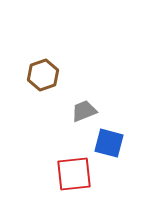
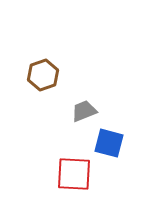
red square: rotated 9 degrees clockwise
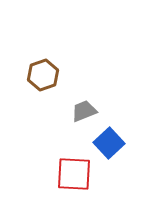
blue square: rotated 32 degrees clockwise
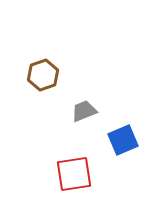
blue square: moved 14 px right, 3 px up; rotated 20 degrees clockwise
red square: rotated 12 degrees counterclockwise
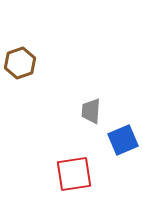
brown hexagon: moved 23 px left, 12 px up
gray trapezoid: moved 7 px right; rotated 64 degrees counterclockwise
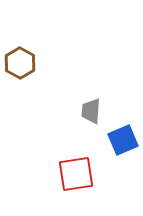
brown hexagon: rotated 12 degrees counterclockwise
red square: moved 2 px right
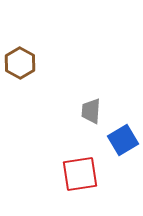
blue square: rotated 8 degrees counterclockwise
red square: moved 4 px right
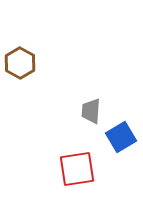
blue square: moved 2 px left, 3 px up
red square: moved 3 px left, 5 px up
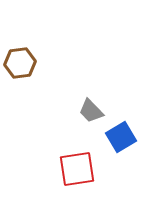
brown hexagon: rotated 24 degrees clockwise
gray trapezoid: rotated 48 degrees counterclockwise
